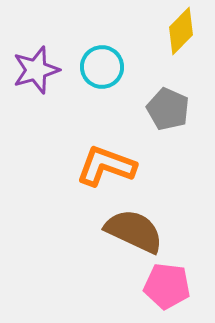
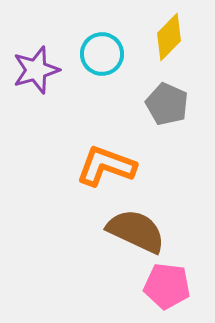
yellow diamond: moved 12 px left, 6 px down
cyan circle: moved 13 px up
gray pentagon: moved 1 px left, 5 px up
brown semicircle: moved 2 px right
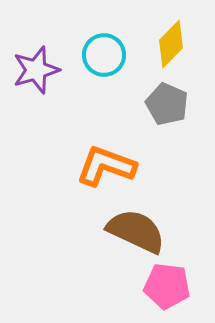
yellow diamond: moved 2 px right, 7 px down
cyan circle: moved 2 px right, 1 px down
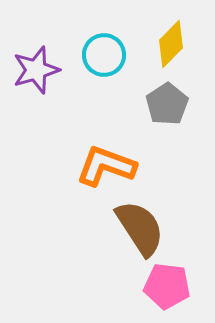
gray pentagon: rotated 15 degrees clockwise
brown semicircle: moved 4 px right, 3 px up; rotated 32 degrees clockwise
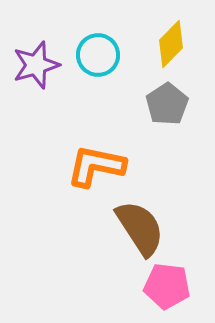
cyan circle: moved 6 px left
purple star: moved 5 px up
orange L-shape: moved 10 px left; rotated 8 degrees counterclockwise
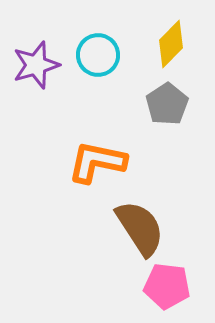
orange L-shape: moved 1 px right, 4 px up
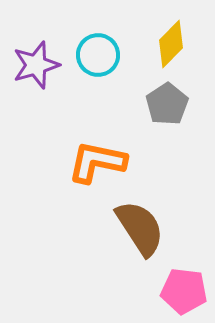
pink pentagon: moved 17 px right, 5 px down
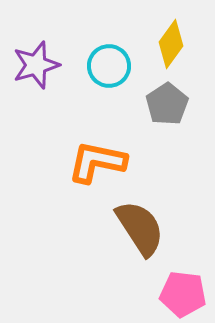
yellow diamond: rotated 9 degrees counterclockwise
cyan circle: moved 11 px right, 11 px down
pink pentagon: moved 1 px left, 3 px down
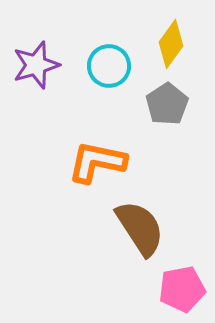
pink pentagon: moved 1 px left, 5 px up; rotated 18 degrees counterclockwise
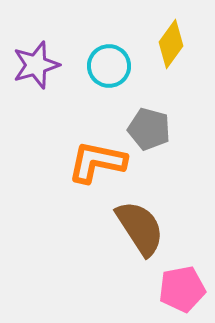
gray pentagon: moved 18 px left, 25 px down; rotated 24 degrees counterclockwise
